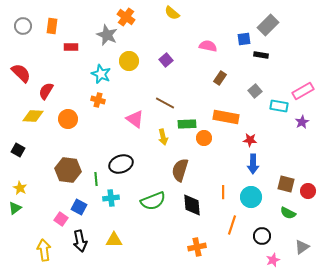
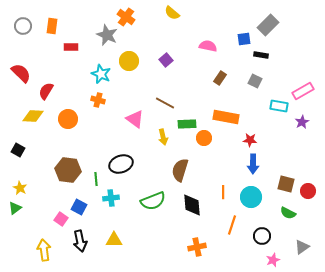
gray square at (255, 91): moved 10 px up; rotated 24 degrees counterclockwise
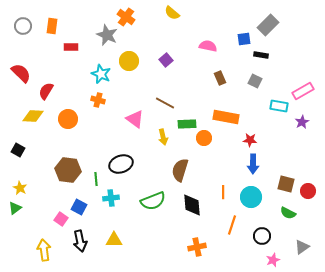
brown rectangle at (220, 78): rotated 56 degrees counterclockwise
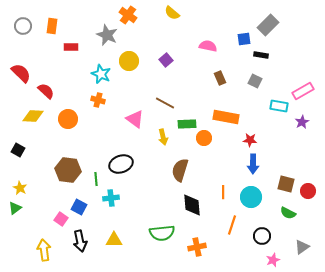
orange cross at (126, 17): moved 2 px right, 2 px up
red semicircle at (46, 91): rotated 102 degrees clockwise
green semicircle at (153, 201): moved 9 px right, 32 px down; rotated 15 degrees clockwise
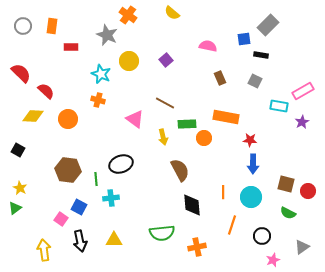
brown semicircle at (180, 170): rotated 135 degrees clockwise
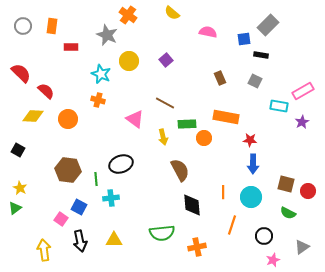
pink semicircle at (208, 46): moved 14 px up
black circle at (262, 236): moved 2 px right
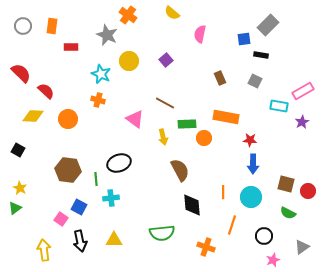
pink semicircle at (208, 32): moved 8 px left, 2 px down; rotated 90 degrees counterclockwise
black ellipse at (121, 164): moved 2 px left, 1 px up
orange cross at (197, 247): moved 9 px right; rotated 30 degrees clockwise
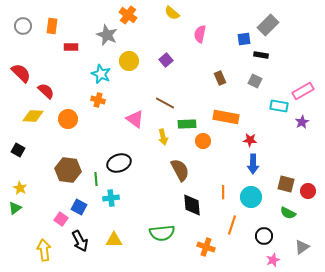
orange circle at (204, 138): moved 1 px left, 3 px down
black arrow at (80, 241): rotated 15 degrees counterclockwise
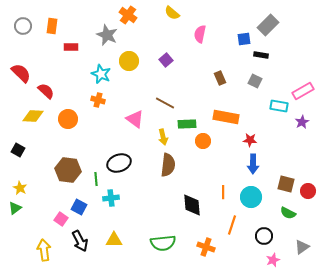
brown semicircle at (180, 170): moved 12 px left, 5 px up; rotated 35 degrees clockwise
green semicircle at (162, 233): moved 1 px right, 10 px down
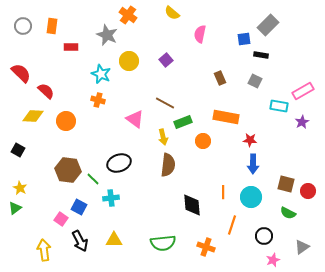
orange circle at (68, 119): moved 2 px left, 2 px down
green rectangle at (187, 124): moved 4 px left, 2 px up; rotated 18 degrees counterclockwise
green line at (96, 179): moved 3 px left; rotated 40 degrees counterclockwise
